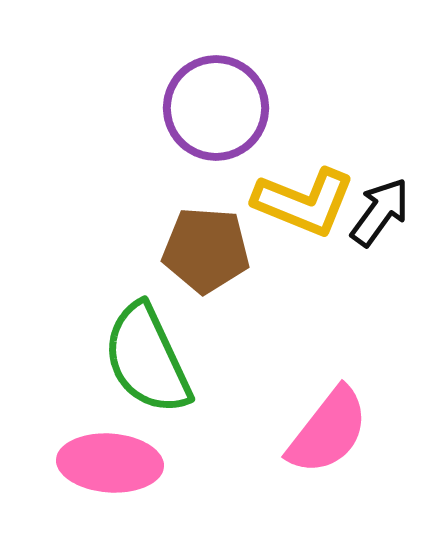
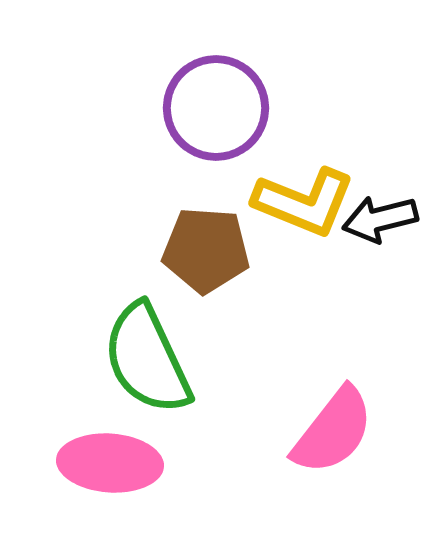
black arrow: moved 7 px down; rotated 140 degrees counterclockwise
pink semicircle: moved 5 px right
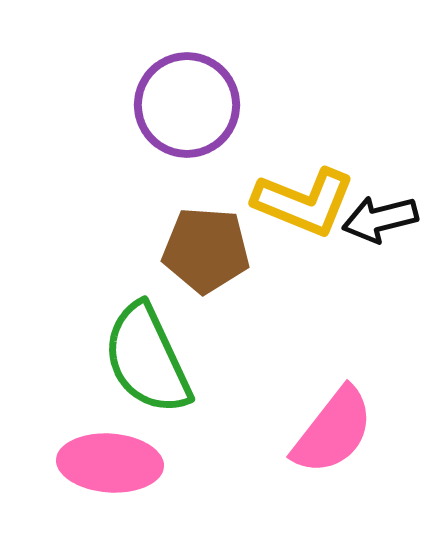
purple circle: moved 29 px left, 3 px up
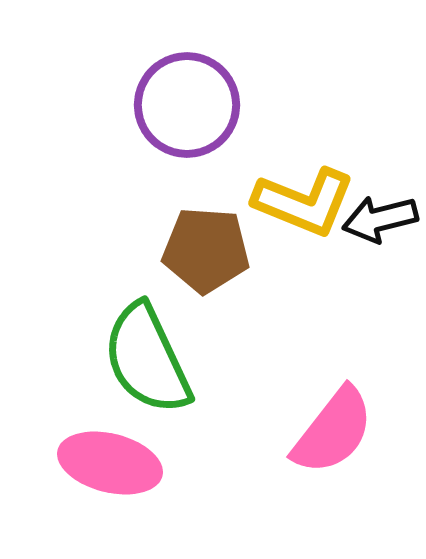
pink ellipse: rotated 10 degrees clockwise
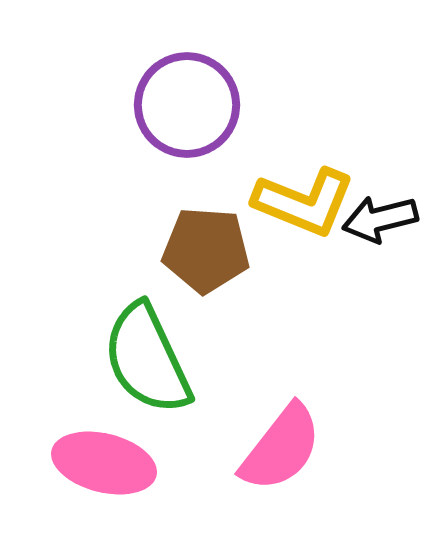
pink semicircle: moved 52 px left, 17 px down
pink ellipse: moved 6 px left
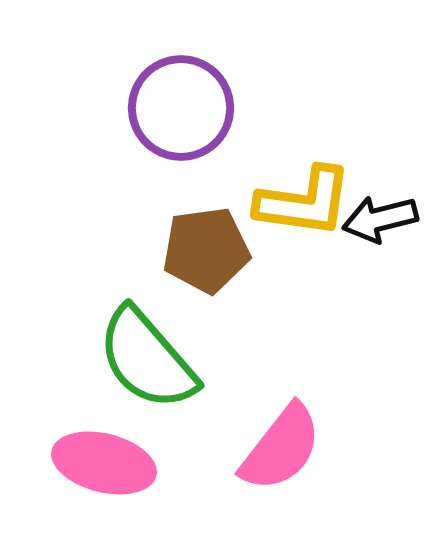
purple circle: moved 6 px left, 3 px down
yellow L-shape: rotated 14 degrees counterclockwise
brown pentagon: rotated 12 degrees counterclockwise
green semicircle: rotated 16 degrees counterclockwise
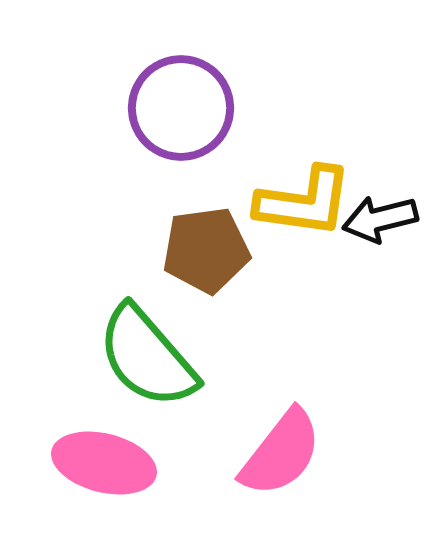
green semicircle: moved 2 px up
pink semicircle: moved 5 px down
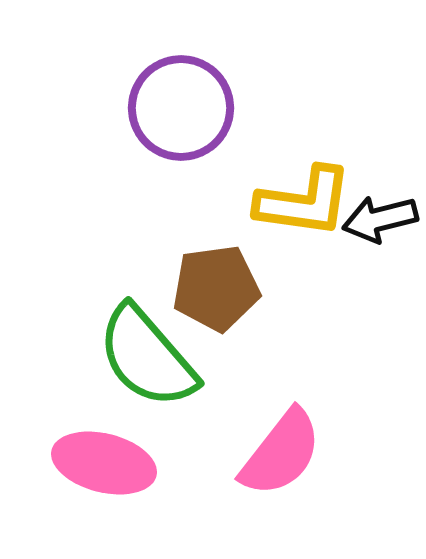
brown pentagon: moved 10 px right, 38 px down
